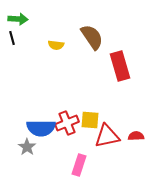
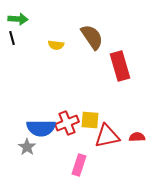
red semicircle: moved 1 px right, 1 px down
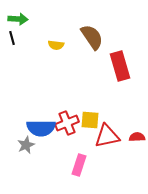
gray star: moved 1 px left, 2 px up; rotated 12 degrees clockwise
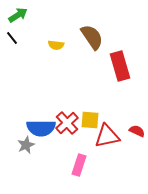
green arrow: moved 4 px up; rotated 36 degrees counterclockwise
black line: rotated 24 degrees counterclockwise
red cross: rotated 20 degrees counterclockwise
red semicircle: moved 6 px up; rotated 28 degrees clockwise
